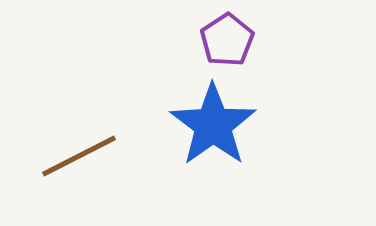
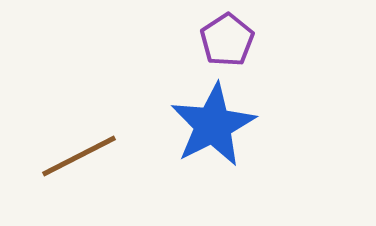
blue star: rotated 8 degrees clockwise
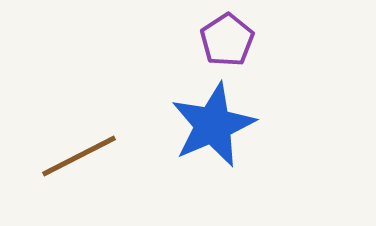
blue star: rotated 4 degrees clockwise
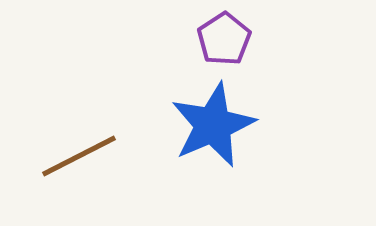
purple pentagon: moved 3 px left, 1 px up
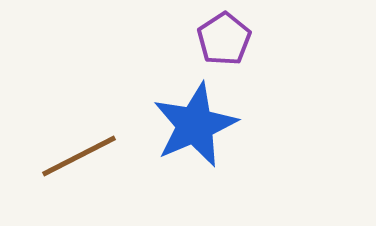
blue star: moved 18 px left
